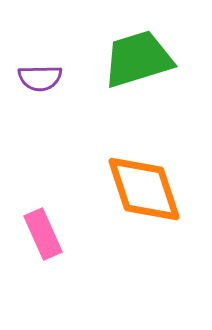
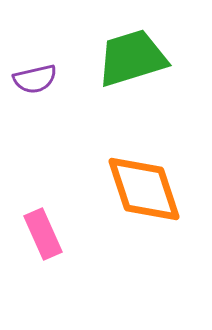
green trapezoid: moved 6 px left, 1 px up
purple semicircle: moved 5 px left, 1 px down; rotated 12 degrees counterclockwise
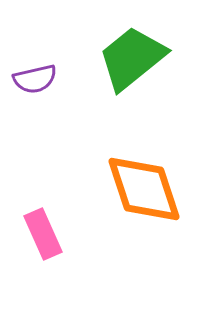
green trapezoid: rotated 22 degrees counterclockwise
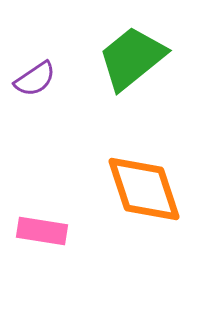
purple semicircle: rotated 21 degrees counterclockwise
pink rectangle: moved 1 px left, 3 px up; rotated 57 degrees counterclockwise
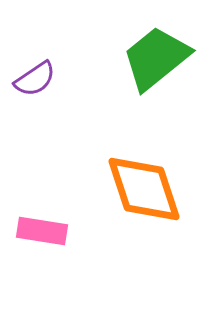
green trapezoid: moved 24 px right
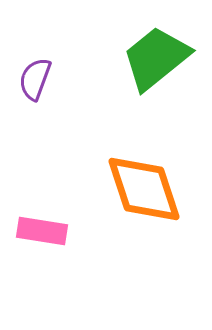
purple semicircle: rotated 144 degrees clockwise
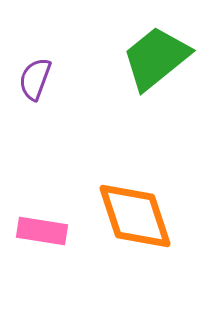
orange diamond: moved 9 px left, 27 px down
